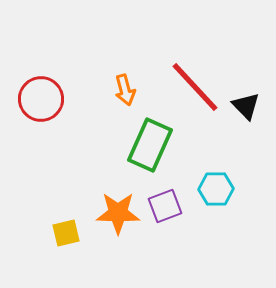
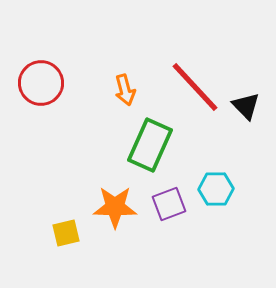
red circle: moved 16 px up
purple square: moved 4 px right, 2 px up
orange star: moved 3 px left, 6 px up
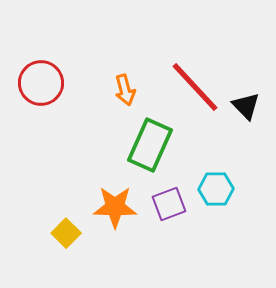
yellow square: rotated 32 degrees counterclockwise
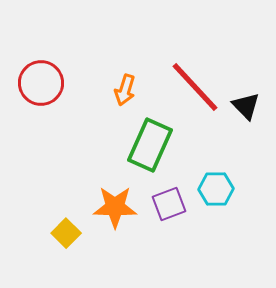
orange arrow: rotated 32 degrees clockwise
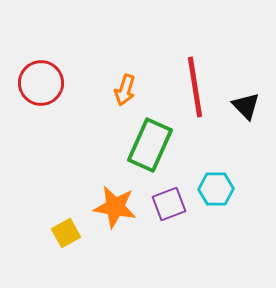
red line: rotated 34 degrees clockwise
orange star: rotated 9 degrees clockwise
yellow square: rotated 16 degrees clockwise
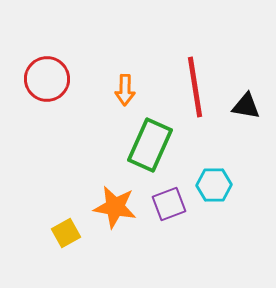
red circle: moved 6 px right, 4 px up
orange arrow: rotated 16 degrees counterclockwise
black triangle: rotated 36 degrees counterclockwise
cyan hexagon: moved 2 px left, 4 px up
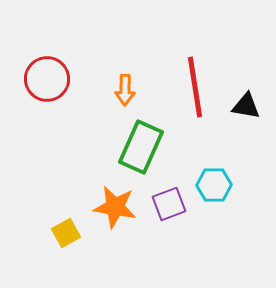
green rectangle: moved 9 px left, 2 px down
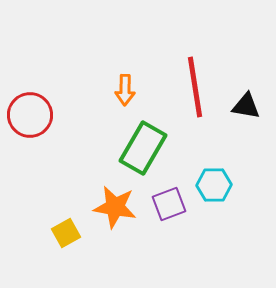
red circle: moved 17 px left, 36 px down
green rectangle: moved 2 px right, 1 px down; rotated 6 degrees clockwise
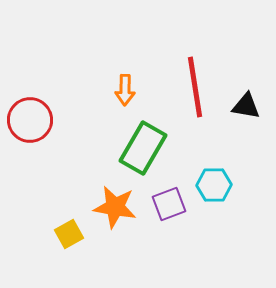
red circle: moved 5 px down
yellow square: moved 3 px right, 1 px down
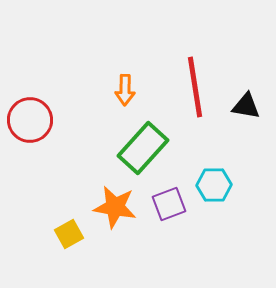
green rectangle: rotated 12 degrees clockwise
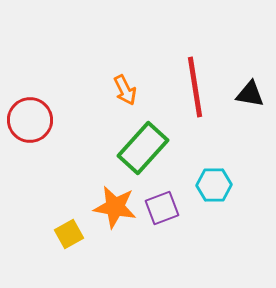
orange arrow: rotated 28 degrees counterclockwise
black triangle: moved 4 px right, 12 px up
purple square: moved 7 px left, 4 px down
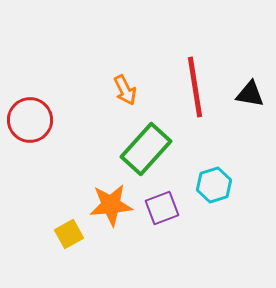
green rectangle: moved 3 px right, 1 px down
cyan hexagon: rotated 16 degrees counterclockwise
orange star: moved 4 px left, 2 px up; rotated 15 degrees counterclockwise
